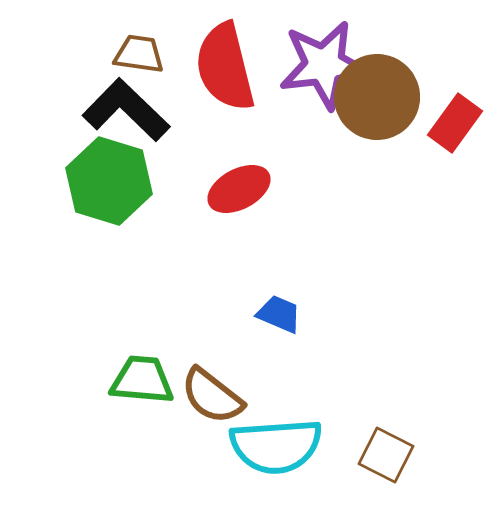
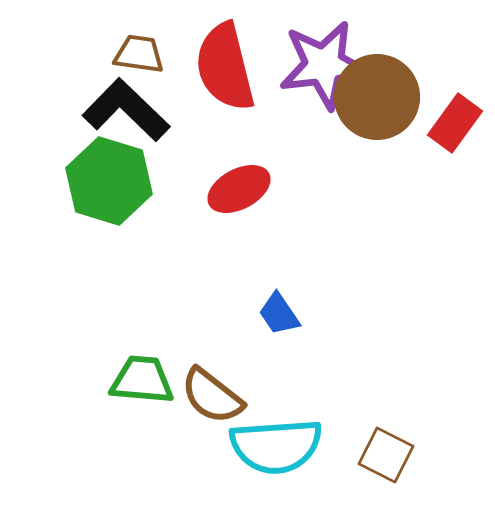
blue trapezoid: rotated 147 degrees counterclockwise
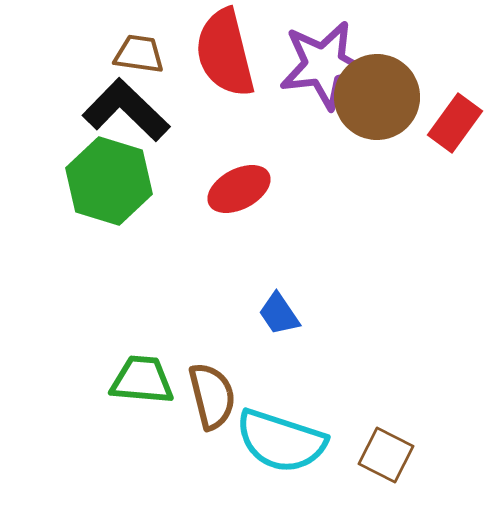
red semicircle: moved 14 px up
brown semicircle: rotated 142 degrees counterclockwise
cyan semicircle: moved 5 px right, 5 px up; rotated 22 degrees clockwise
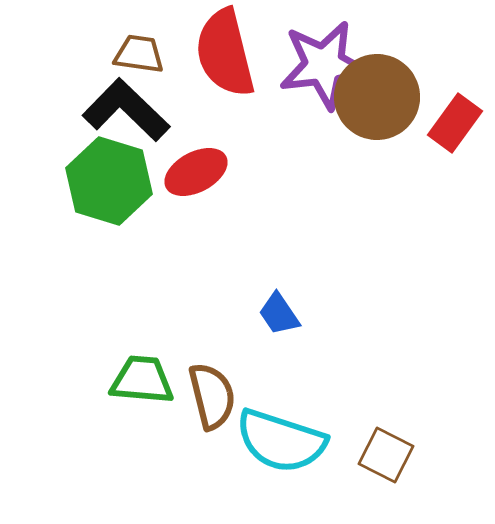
red ellipse: moved 43 px left, 17 px up
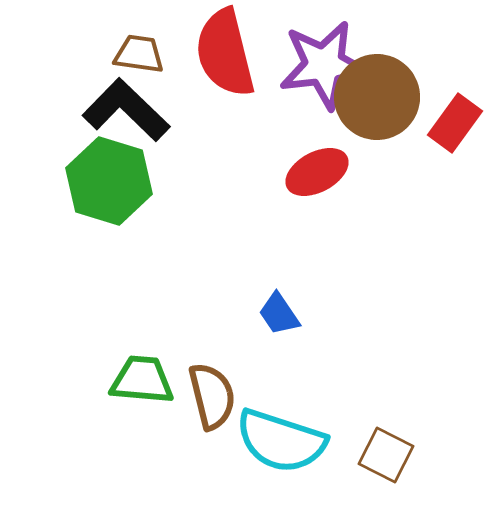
red ellipse: moved 121 px right
